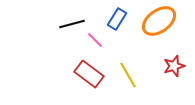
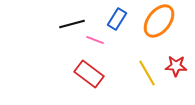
orange ellipse: rotated 16 degrees counterclockwise
pink line: rotated 24 degrees counterclockwise
red star: moved 2 px right; rotated 20 degrees clockwise
yellow line: moved 19 px right, 2 px up
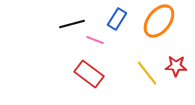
yellow line: rotated 8 degrees counterclockwise
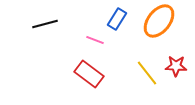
black line: moved 27 px left
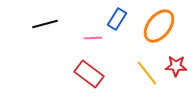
orange ellipse: moved 5 px down
pink line: moved 2 px left, 2 px up; rotated 24 degrees counterclockwise
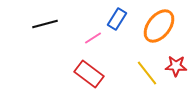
pink line: rotated 30 degrees counterclockwise
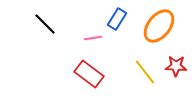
black line: rotated 60 degrees clockwise
pink line: rotated 24 degrees clockwise
yellow line: moved 2 px left, 1 px up
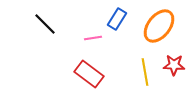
red star: moved 2 px left, 1 px up
yellow line: rotated 28 degrees clockwise
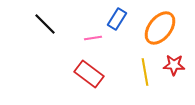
orange ellipse: moved 1 px right, 2 px down
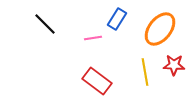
orange ellipse: moved 1 px down
red rectangle: moved 8 px right, 7 px down
